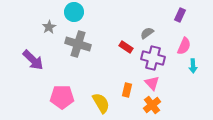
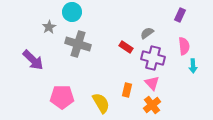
cyan circle: moved 2 px left
pink semicircle: rotated 30 degrees counterclockwise
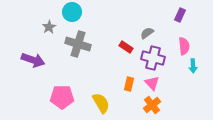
purple arrow: rotated 25 degrees counterclockwise
orange rectangle: moved 2 px right, 6 px up
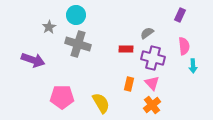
cyan circle: moved 4 px right, 3 px down
red rectangle: moved 2 px down; rotated 32 degrees counterclockwise
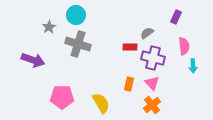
purple rectangle: moved 4 px left, 2 px down
red rectangle: moved 4 px right, 2 px up
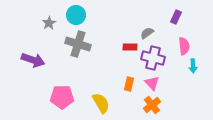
gray star: moved 4 px up
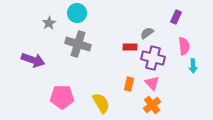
cyan circle: moved 1 px right, 2 px up
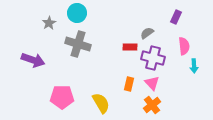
cyan arrow: moved 1 px right
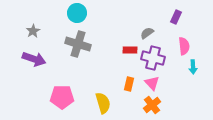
gray star: moved 16 px left, 8 px down
red rectangle: moved 3 px down
purple arrow: moved 1 px right, 1 px up
cyan arrow: moved 1 px left, 1 px down
yellow semicircle: moved 2 px right; rotated 15 degrees clockwise
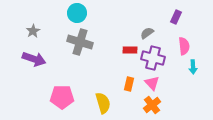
gray cross: moved 2 px right, 2 px up
